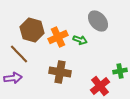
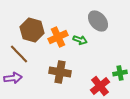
green cross: moved 2 px down
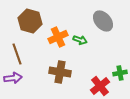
gray ellipse: moved 5 px right
brown hexagon: moved 2 px left, 9 px up
brown line: moved 2 px left; rotated 25 degrees clockwise
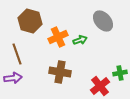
green arrow: rotated 40 degrees counterclockwise
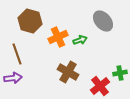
brown cross: moved 8 px right; rotated 20 degrees clockwise
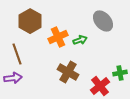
brown hexagon: rotated 15 degrees clockwise
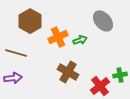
brown line: moved 1 px left, 1 px up; rotated 55 degrees counterclockwise
green cross: moved 2 px down
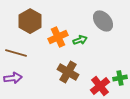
green cross: moved 3 px down
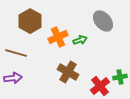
green cross: moved 1 px up
